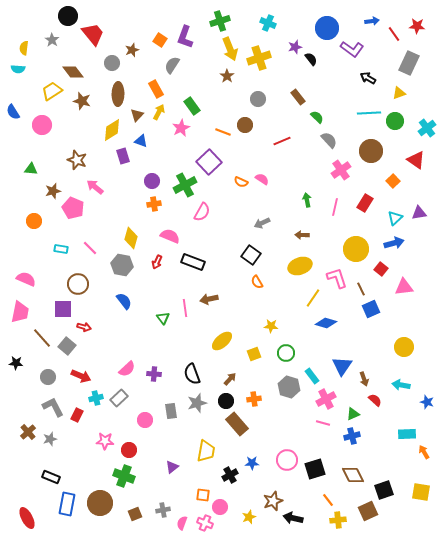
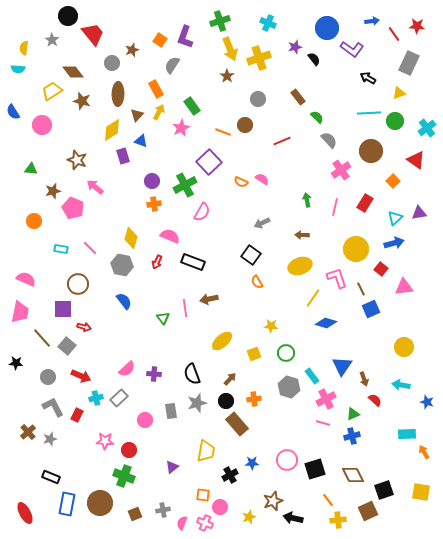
black semicircle at (311, 59): moved 3 px right
red ellipse at (27, 518): moved 2 px left, 5 px up
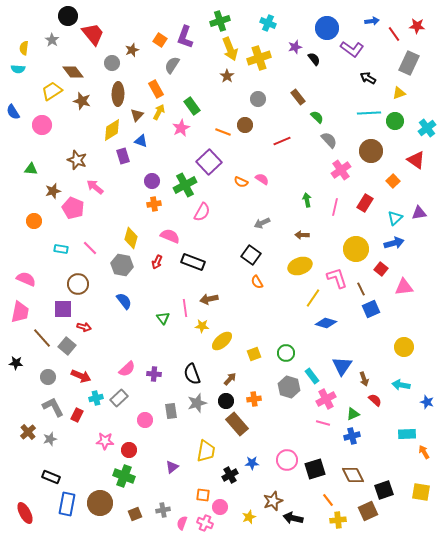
yellow star at (271, 326): moved 69 px left
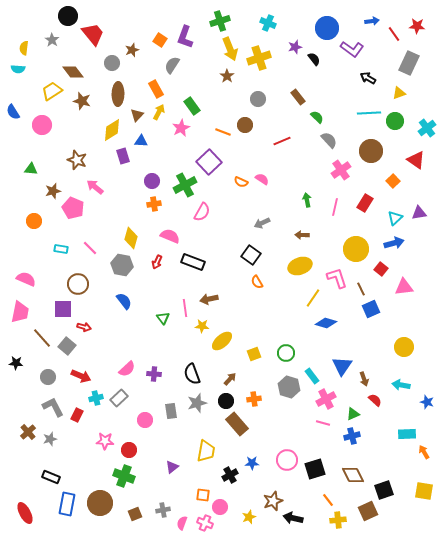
blue triangle at (141, 141): rotated 16 degrees counterclockwise
yellow square at (421, 492): moved 3 px right, 1 px up
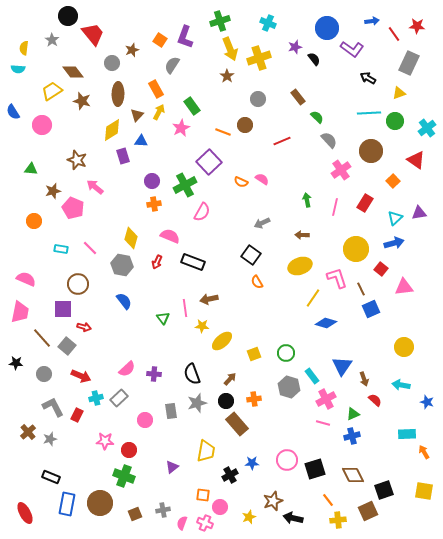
gray circle at (48, 377): moved 4 px left, 3 px up
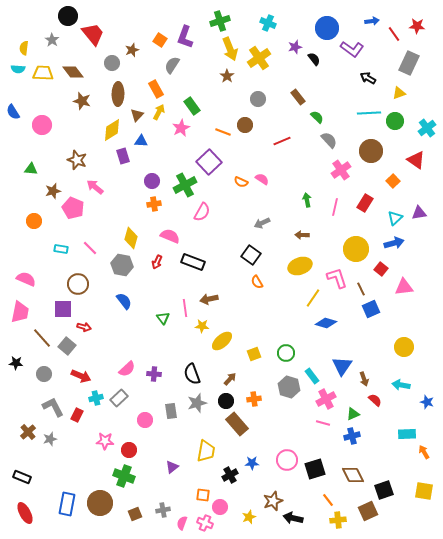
yellow cross at (259, 58): rotated 15 degrees counterclockwise
yellow trapezoid at (52, 91): moved 9 px left, 18 px up; rotated 35 degrees clockwise
black rectangle at (51, 477): moved 29 px left
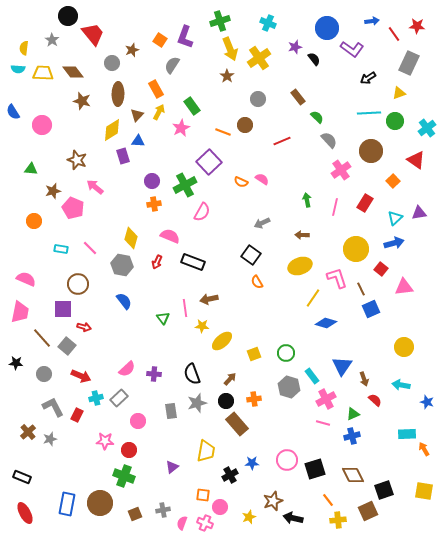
black arrow at (368, 78): rotated 63 degrees counterclockwise
blue triangle at (141, 141): moved 3 px left
pink circle at (145, 420): moved 7 px left, 1 px down
orange arrow at (424, 452): moved 3 px up
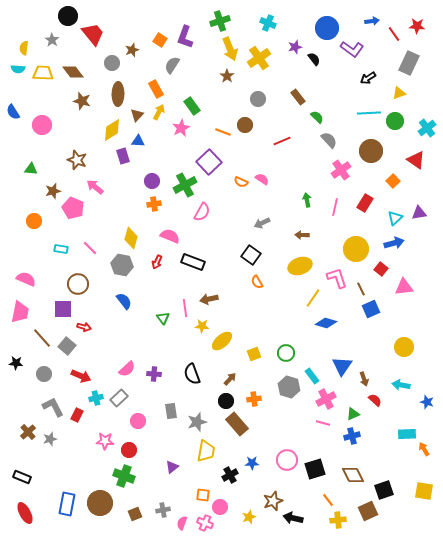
gray star at (197, 403): moved 19 px down
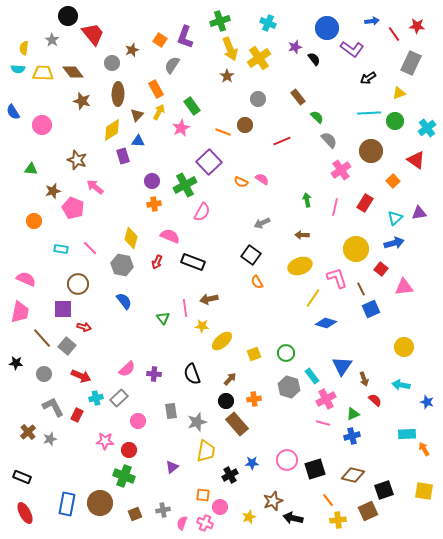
gray rectangle at (409, 63): moved 2 px right
brown diamond at (353, 475): rotated 50 degrees counterclockwise
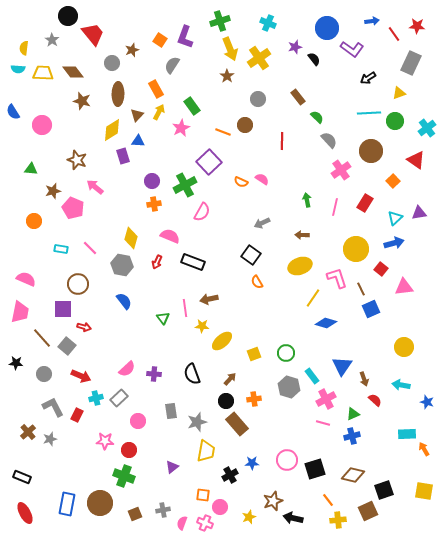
red line at (282, 141): rotated 66 degrees counterclockwise
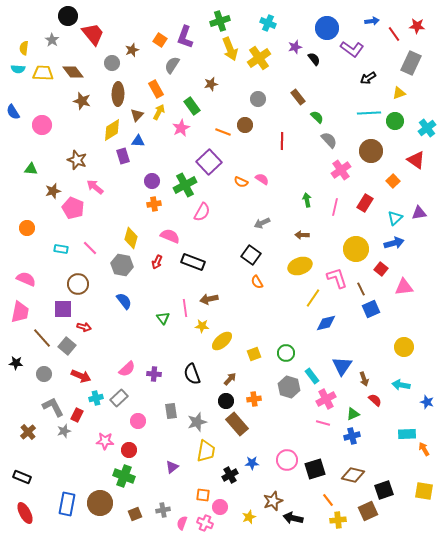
brown star at (227, 76): moved 16 px left, 8 px down; rotated 24 degrees clockwise
orange circle at (34, 221): moved 7 px left, 7 px down
blue diamond at (326, 323): rotated 30 degrees counterclockwise
gray star at (50, 439): moved 14 px right, 8 px up
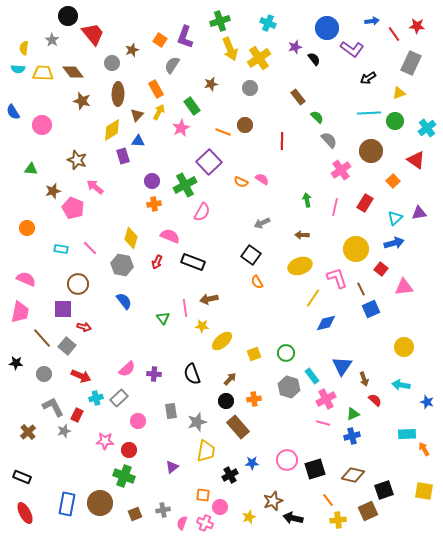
gray circle at (258, 99): moved 8 px left, 11 px up
brown rectangle at (237, 424): moved 1 px right, 3 px down
